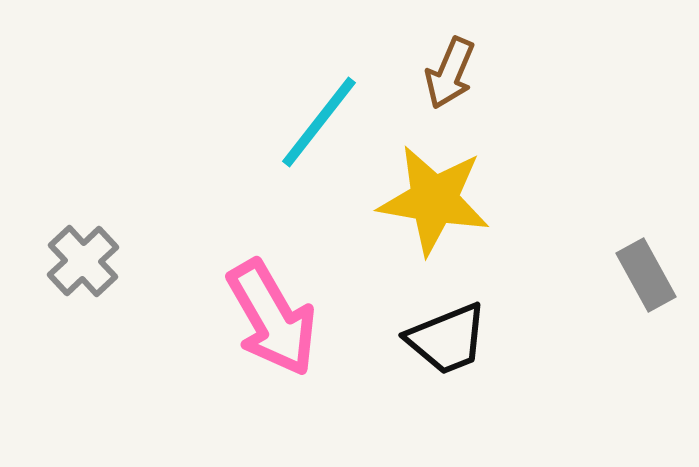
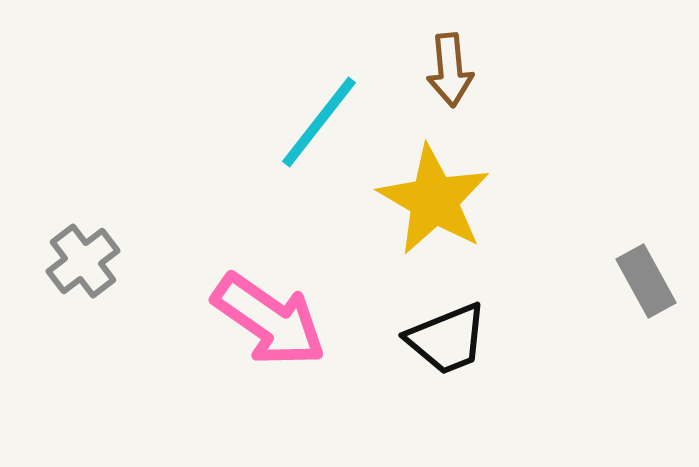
brown arrow: moved 3 px up; rotated 28 degrees counterclockwise
yellow star: rotated 20 degrees clockwise
gray cross: rotated 6 degrees clockwise
gray rectangle: moved 6 px down
pink arrow: moved 3 px left, 2 px down; rotated 25 degrees counterclockwise
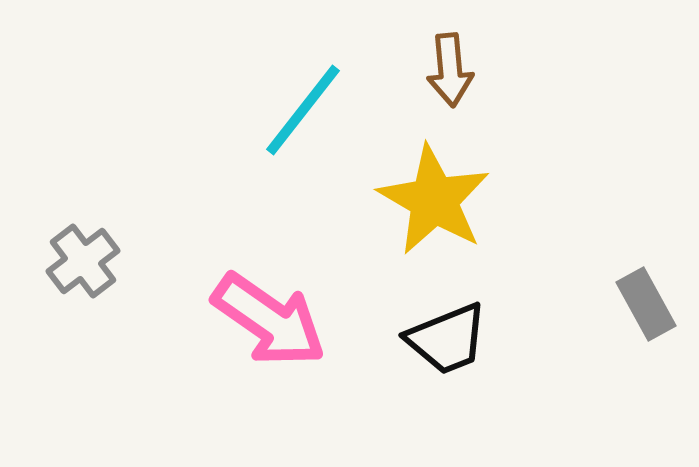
cyan line: moved 16 px left, 12 px up
gray rectangle: moved 23 px down
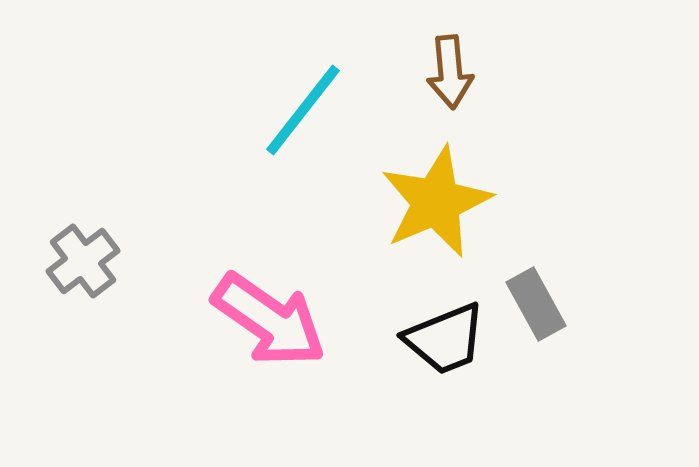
brown arrow: moved 2 px down
yellow star: moved 2 px right, 2 px down; rotated 19 degrees clockwise
gray rectangle: moved 110 px left
black trapezoid: moved 2 px left
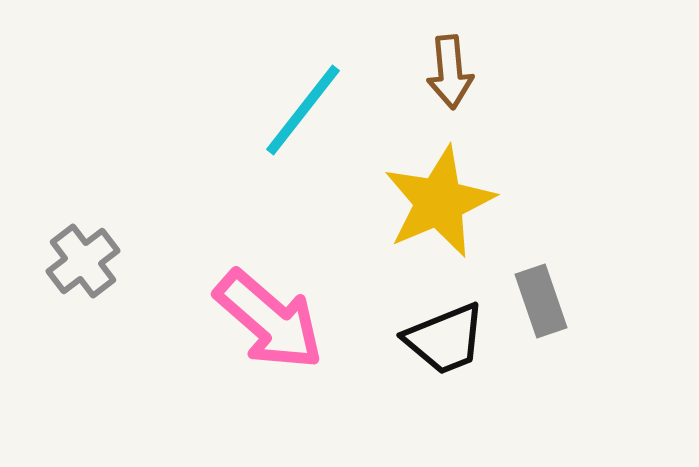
yellow star: moved 3 px right
gray rectangle: moved 5 px right, 3 px up; rotated 10 degrees clockwise
pink arrow: rotated 6 degrees clockwise
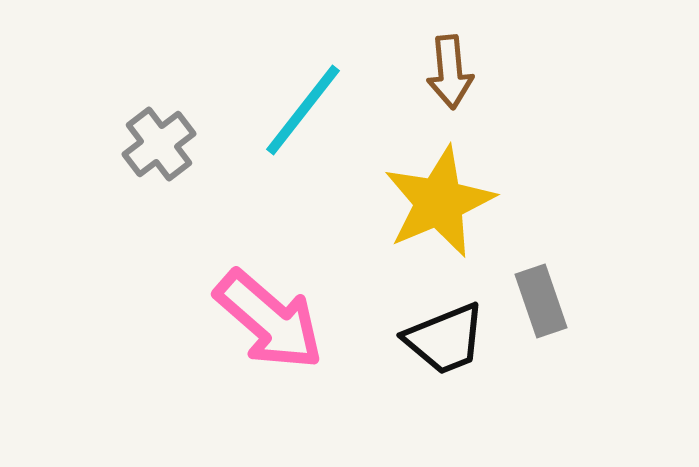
gray cross: moved 76 px right, 117 px up
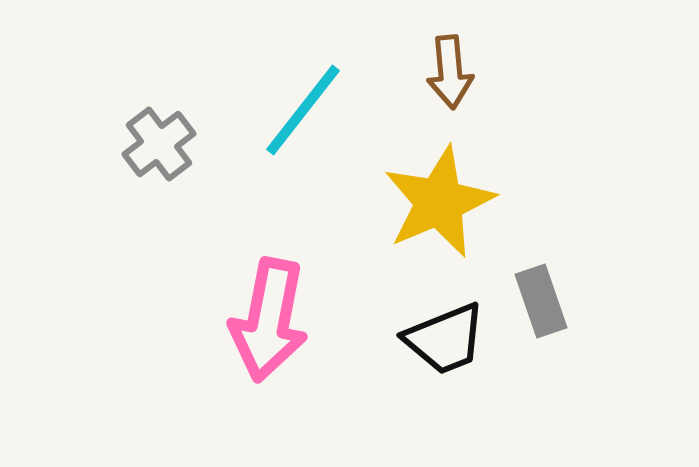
pink arrow: rotated 60 degrees clockwise
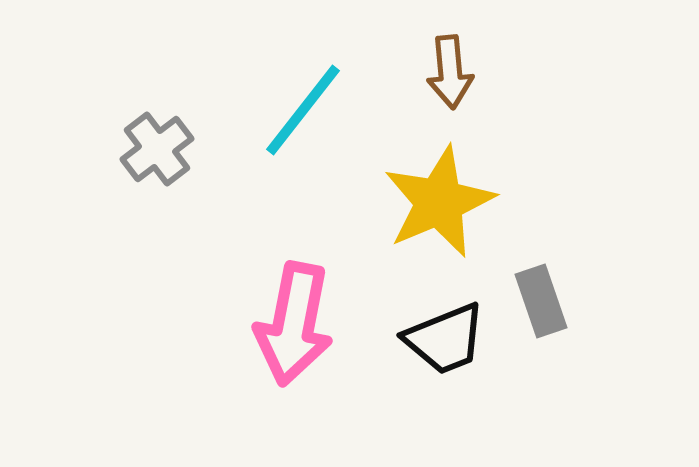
gray cross: moved 2 px left, 5 px down
pink arrow: moved 25 px right, 4 px down
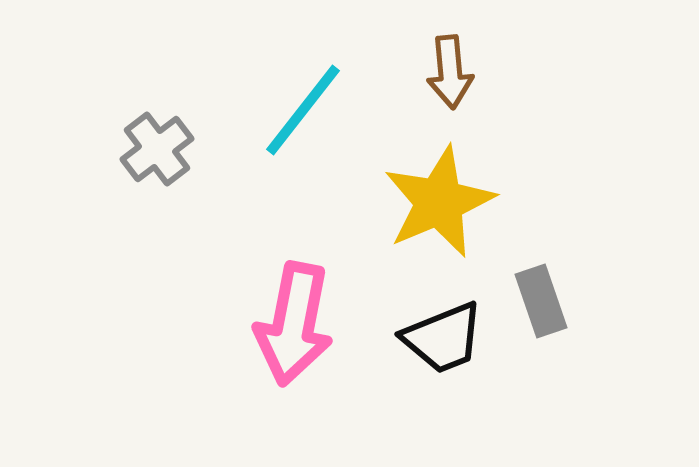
black trapezoid: moved 2 px left, 1 px up
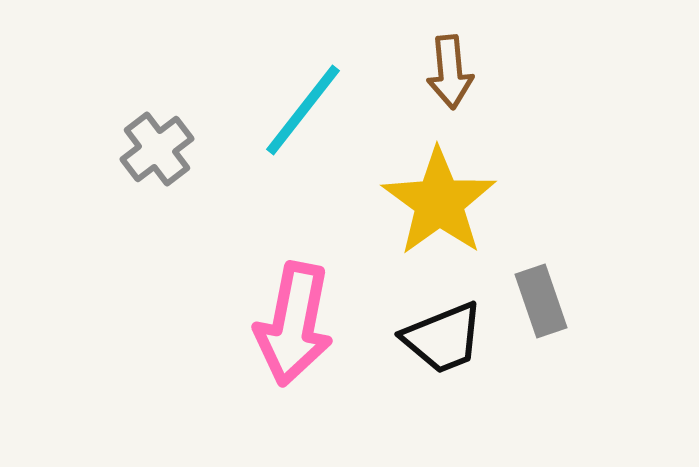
yellow star: rotated 13 degrees counterclockwise
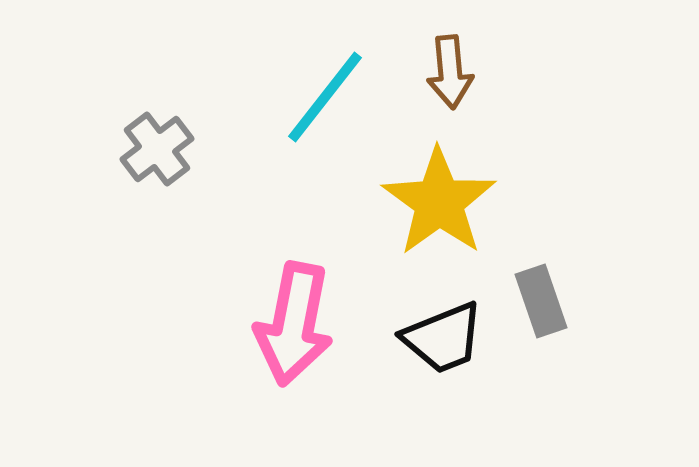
cyan line: moved 22 px right, 13 px up
